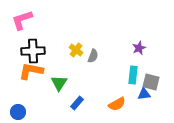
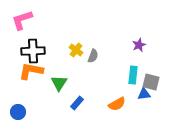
purple star: moved 3 px up
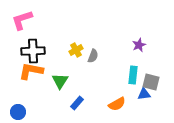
yellow cross: rotated 24 degrees clockwise
green triangle: moved 1 px right, 2 px up
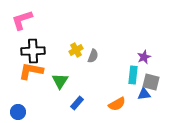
purple star: moved 5 px right, 12 px down
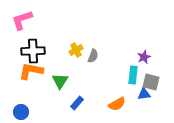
blue circle: moved 3 px right
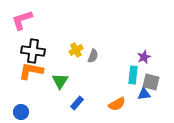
black cross: rotated 10 degrees clockwise
